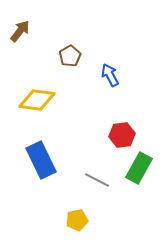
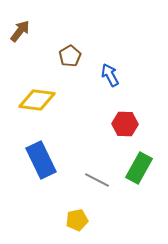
red hexagon: moved 3 px right, 11 px up; rotated 10 degrees clockwise
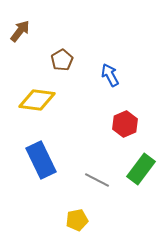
brown pentagon: moved 8 px left, 4 px down
red hexagon: rotated 25 degrees counterclockwise
green rectangle: moved 2 px right, 1 px down; rotated 8 degrees clockwise
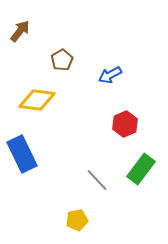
blue arrow: rotated 90 degrees counterclockwise
blue rectangle: moved 19 px left, 6 px up
gray line: rotated 20 degrees clockwise
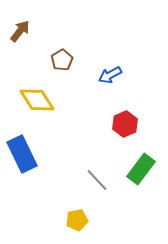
yellow diamond: rotated 51 degrees clockwise
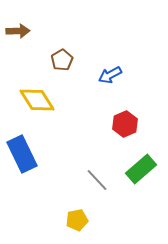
brown arrow: moved 2 px left; rotated 50 degrees clockwise
green rectangle: rotated 12 degrees clockwise
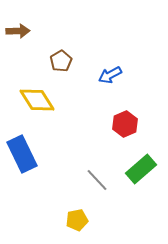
brown pentagon: moved 1 px left, 1 px down
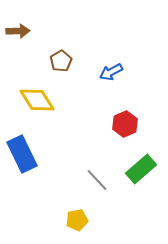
blue arrow: moved 1 px right, 3 px up
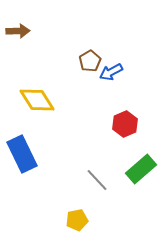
brown pentagon: moved 29 px right
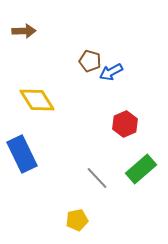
brown arrow: moved 6 px right
brown pentagon: rotated 25 degrees counterclockwise
gray line: moved 2 px up
